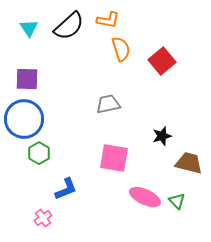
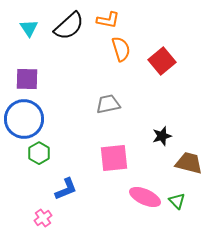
pink square: rotated 16 degrees counterclockwise
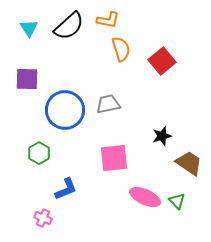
blue circle: moved 41 px right, 9 px up
brown trapezoid: rotated 20 degrees clockwise
pink cross: rotated 30 degrees counterclockwise
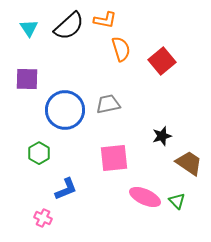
orange L-shape: moved 3 px left
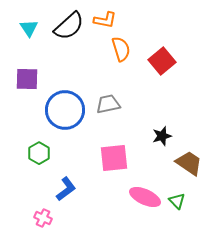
blue L-shape: rotated 15 degrees counterclockwise
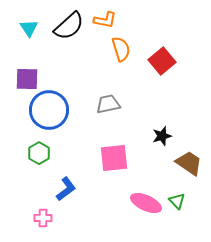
blue circle: moved 16 px left
pink ellipse: moved 1 px right, 6 px down
pink cross: rotated 24 degrees counterclockwise
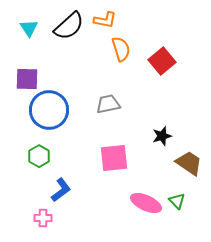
green hexagon: moved 3 px down
blue L-shape: moved 5 px left, 1 px down
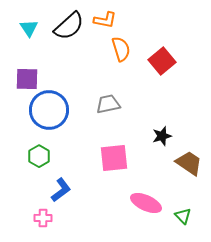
green triangle: moved 6 px right, 15 px down
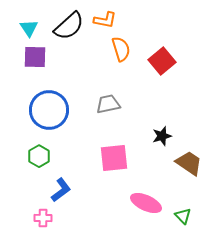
purple square: moved 8 px right, 22 px up
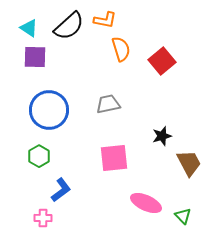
cyan triangle: rotated 24 degrees counterclockwise
brown trapezoid: rotated 28 degrees clockwise
